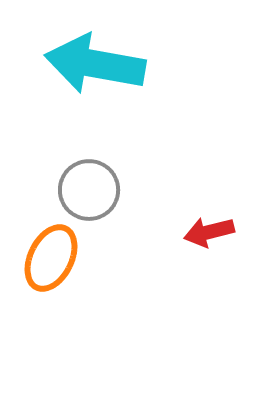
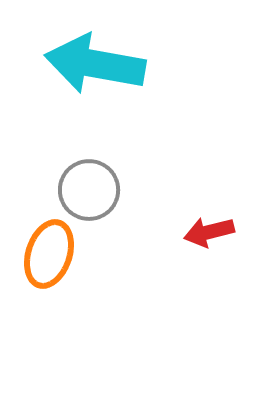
orange ellipse: moved 2 px left, 4 px up; rotated 8 degrees counterclockwise
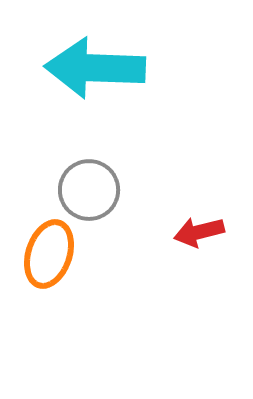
cyan arrow: moved 4 px down; rotated 8 degrees counterclockwise
red arrow: moved 10 px left
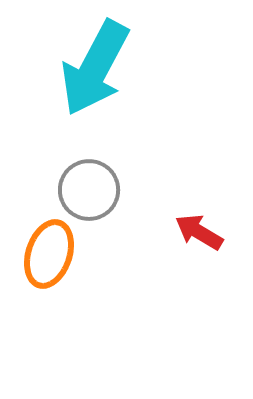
cyan arrow: rotated 64 degrees counterclockwise
red arrow: rotated 45 degrees clockwise
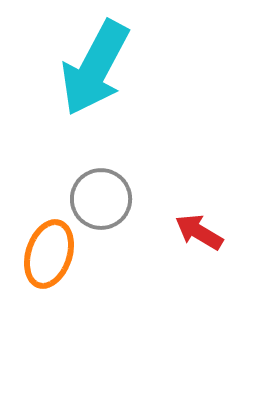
gray circle: moved 12 px right, 9 px down
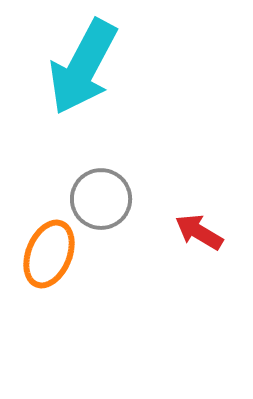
cyan arrow: moved 12 px left, 1 px up
orange ellipse: rotated 4 degrees clockwise
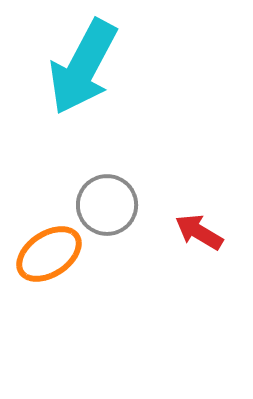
gray circle: moved 6 px right, 6 px down
orange ellipse: rotated 34 degrees clockwise
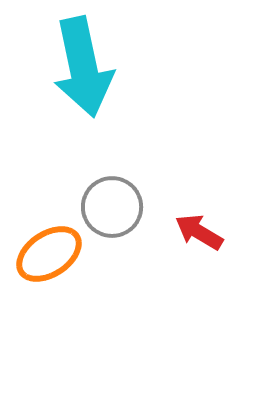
cyan arrow: rotated 40 degrees counterclockwise
gray circle: moved 5 px right, 2 px down
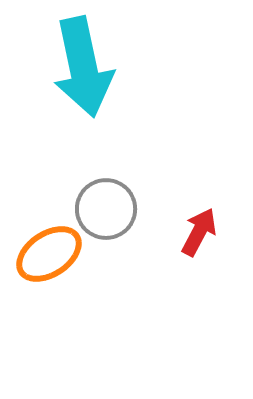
gray circle: moved 6 px left, 2 px down
red arrow: rotated 87 degrees clockwise
